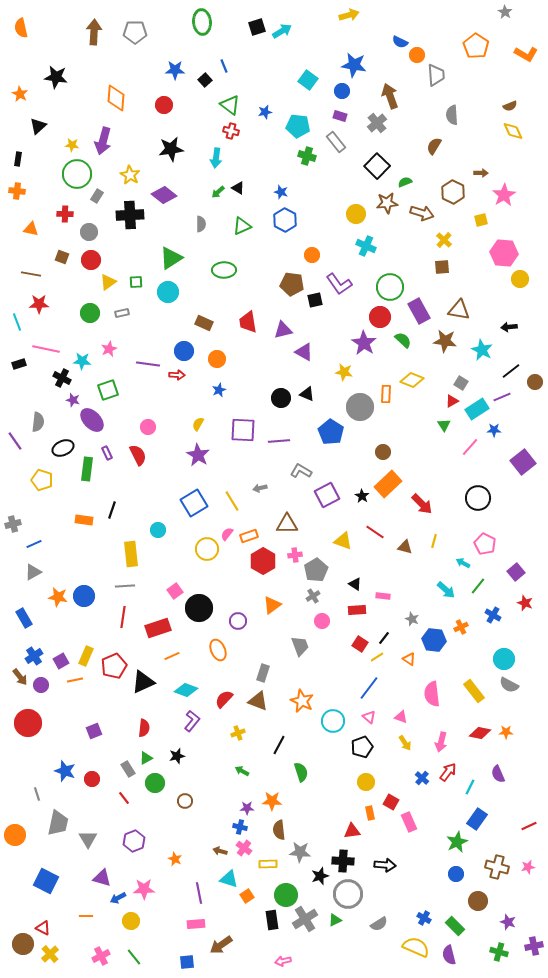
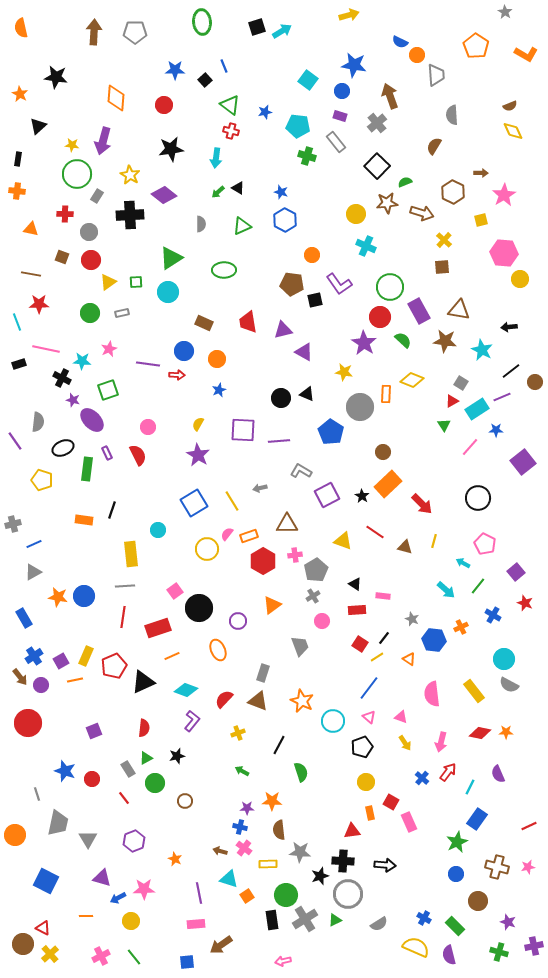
blue star at (494, 430): moved 2 px right
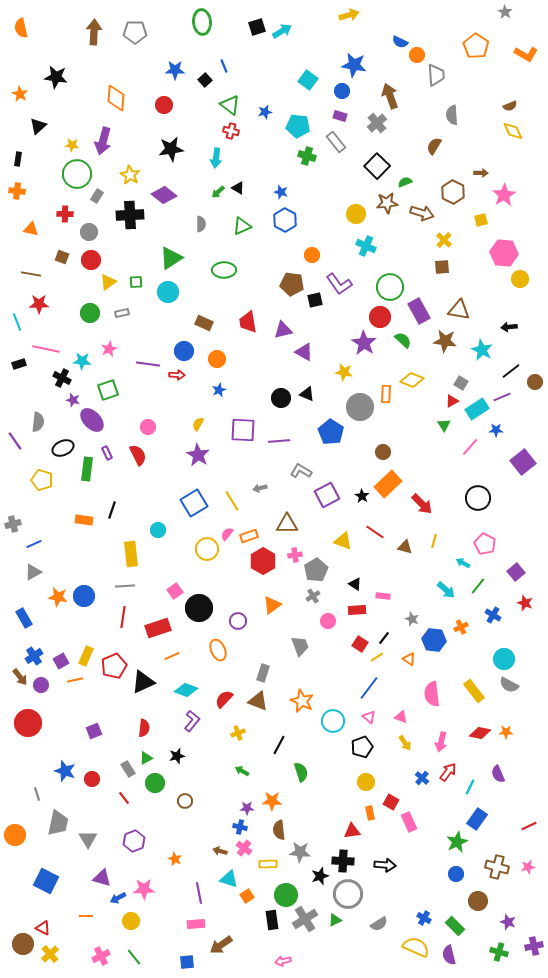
pink circle at (322, 621): moved 6 px right
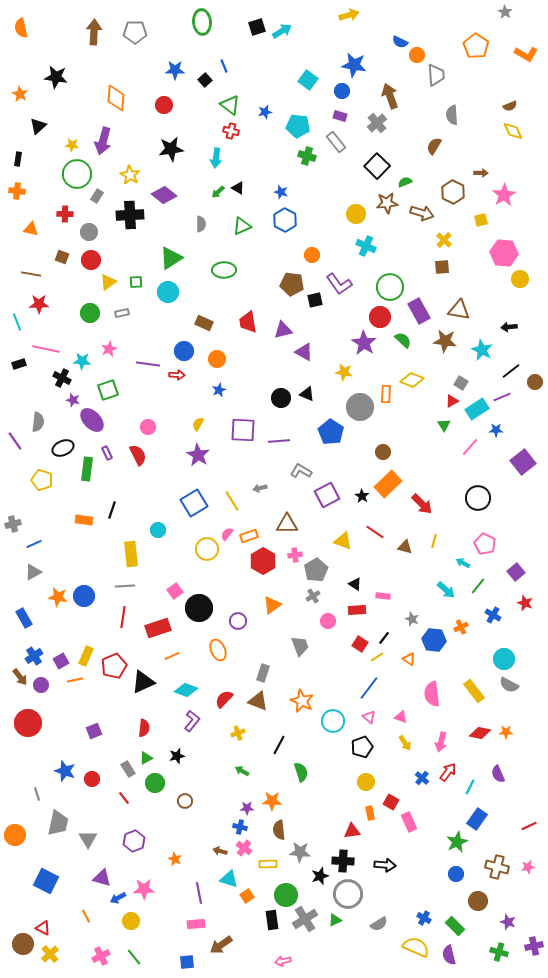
orange line at (86, 916): rotated 64 degrees clockwise
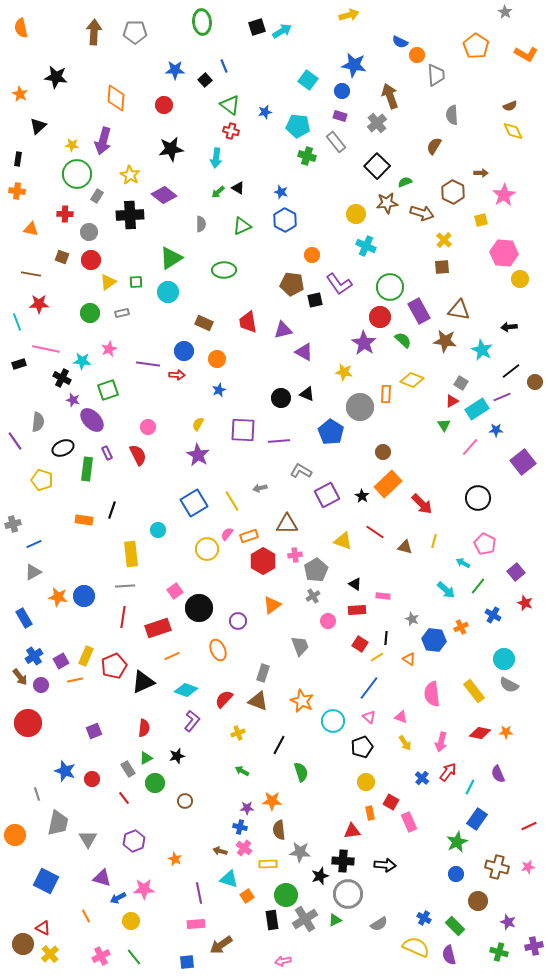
black line at (384, 638): moved 2 px right; rotated 32 degrees counterclockwise
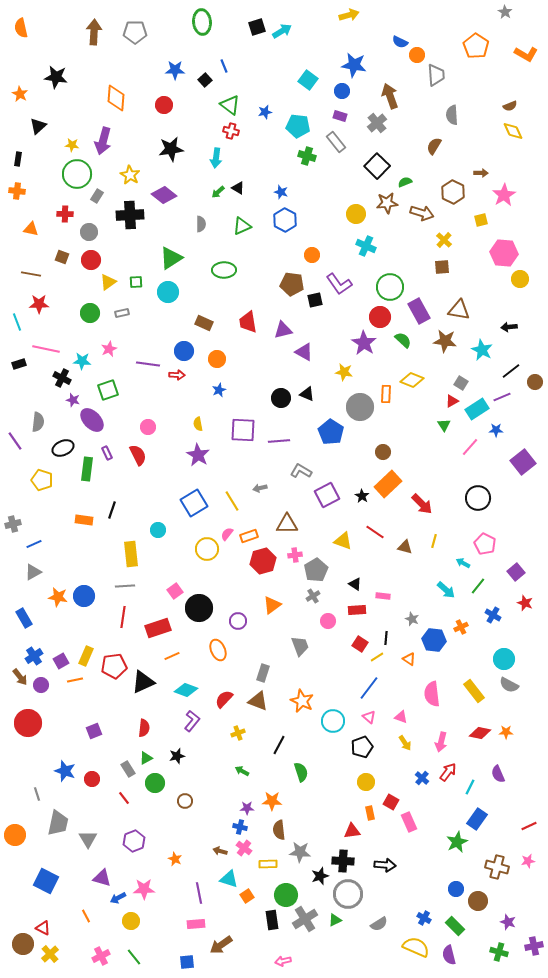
yellow semicircle at (198, 424): rotated 40 degrees counterclockwise
red hexagon at (263, 561): rotated 15 degrees clockwise
red pentagon at (114, 666): rotated 15 degrees clockwise
pink star at (528, 867): moved 6 px up
blue circle at (456, 874): moved 15 px down
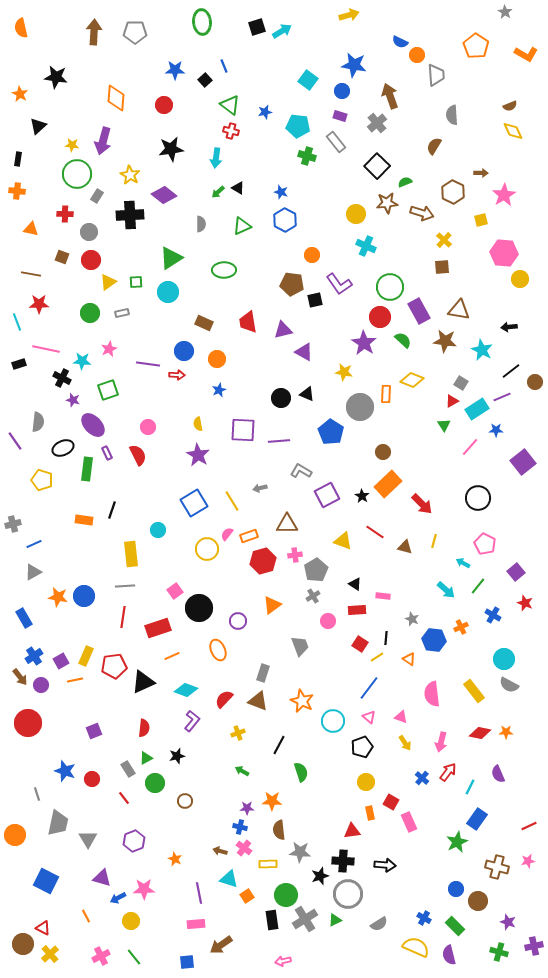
purple ellipse at (92, 420): moved 1 px right, 5 px down
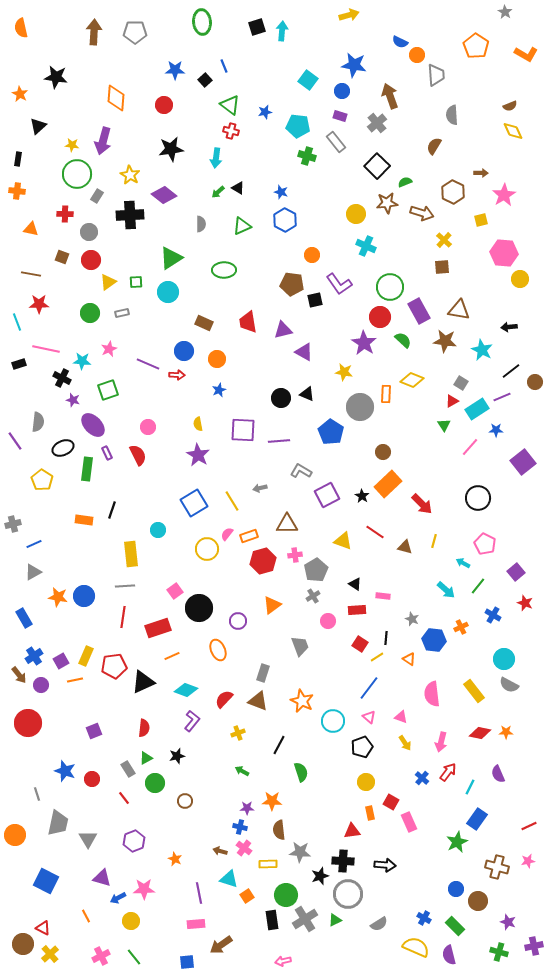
cyan arrow at (282, 31): rotated 54 degrees counterclockwise
purple line at (148, 364): rotated 15 degrees clockwise
yellow pentagon at (42, 480): rotated 15 degrees clockwise
brown arrow at (20, 677): moved 1 px left, 2 px up
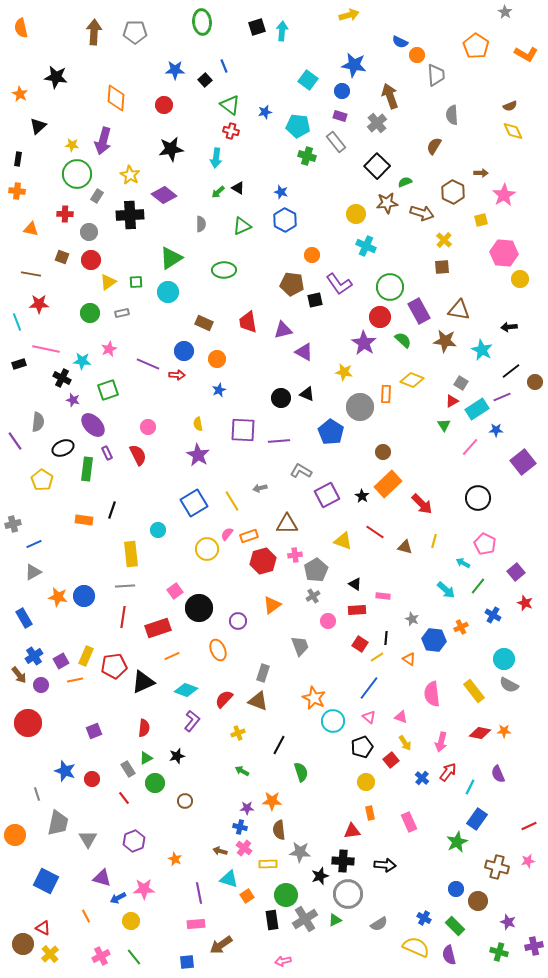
orange star at (302, 701): moved 12 px right, 3 px up
orange star at (506, 732): moved 2 px left, 1 px up
red square at (391, 802): moved 42 px up; rotated 21 degrees clockwise
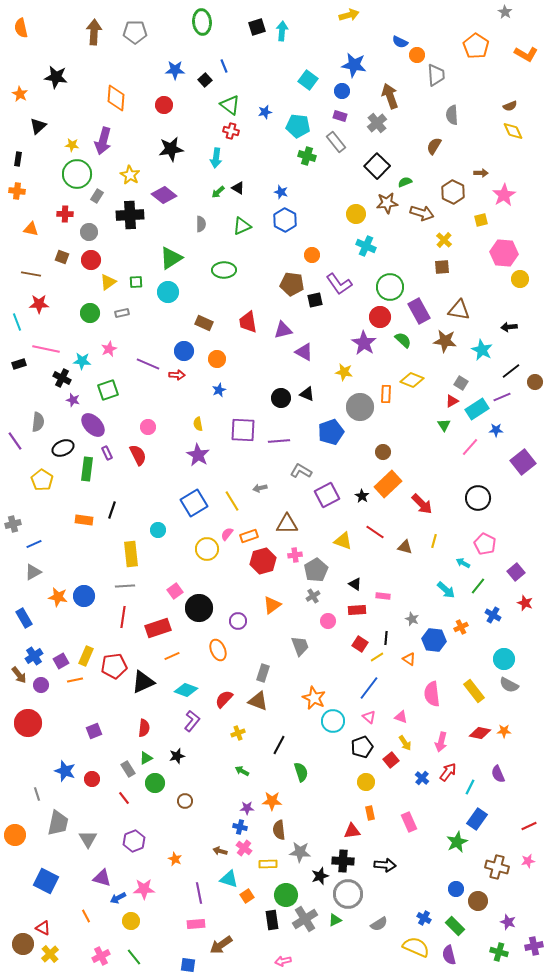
blue pentagon at (331, 432): rotated 20 degrees clockwise
blue square at (187, 962): moved 1 px right, 3 px down; rotated 14 degrees clockwise
